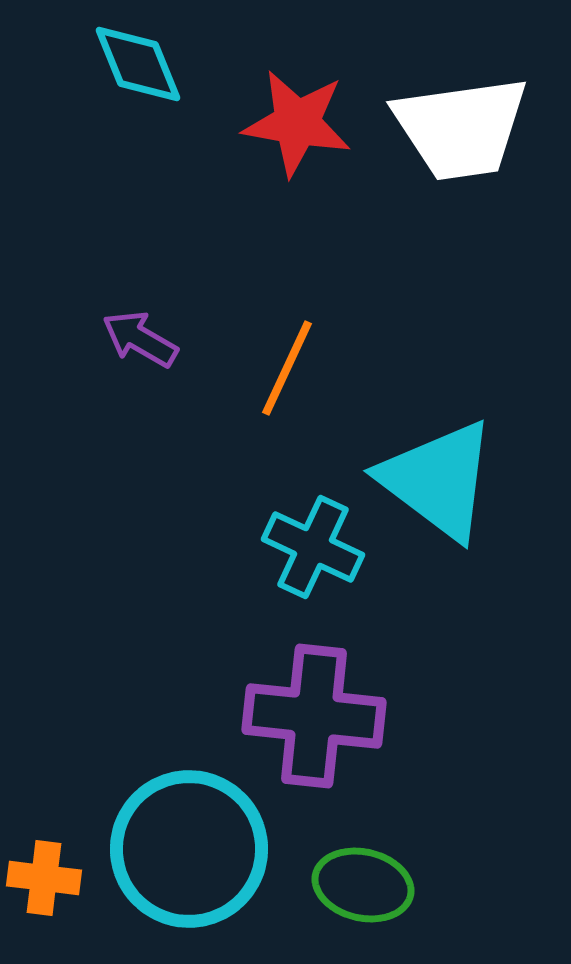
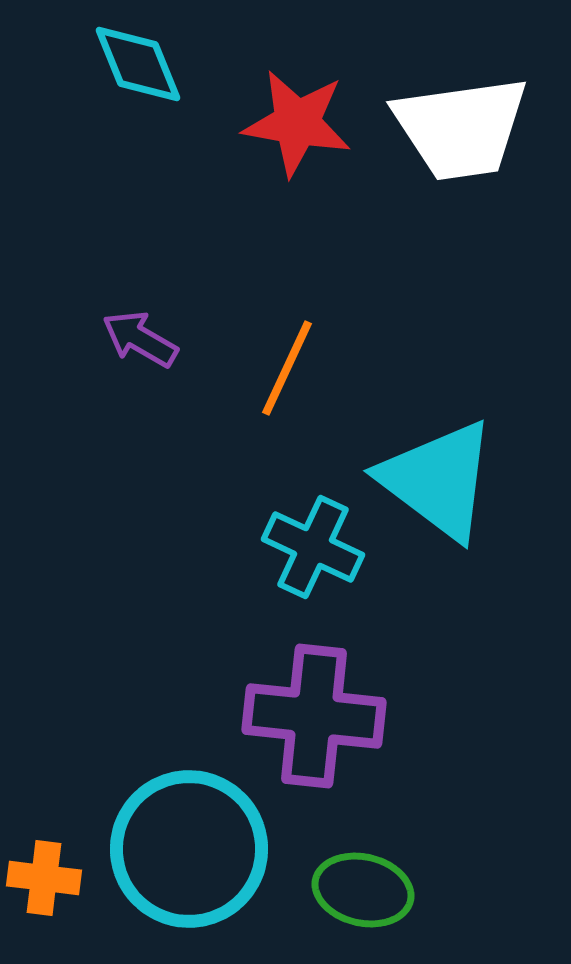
green ellipse: moved 5 px down
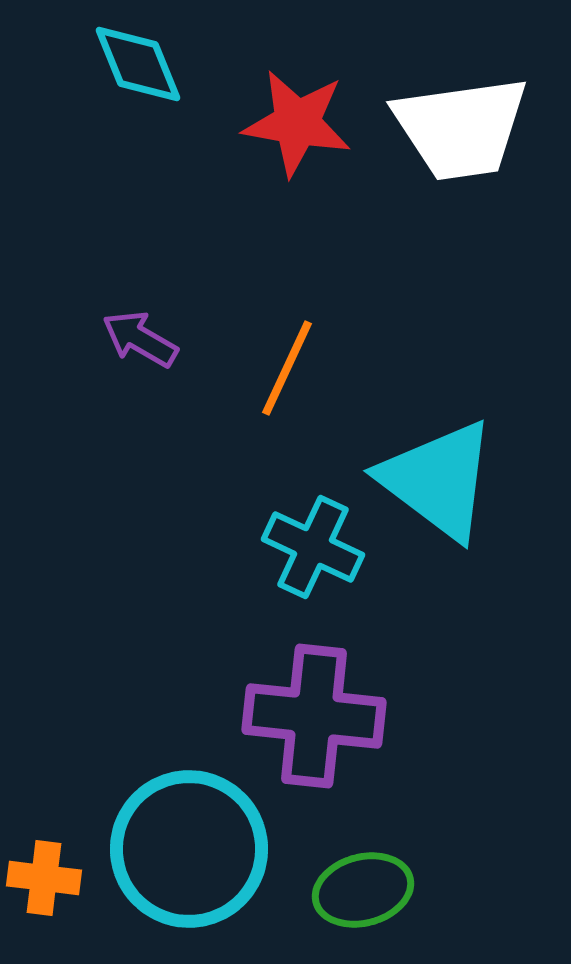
green ellipse: rotated 28 degrees counterclockwise
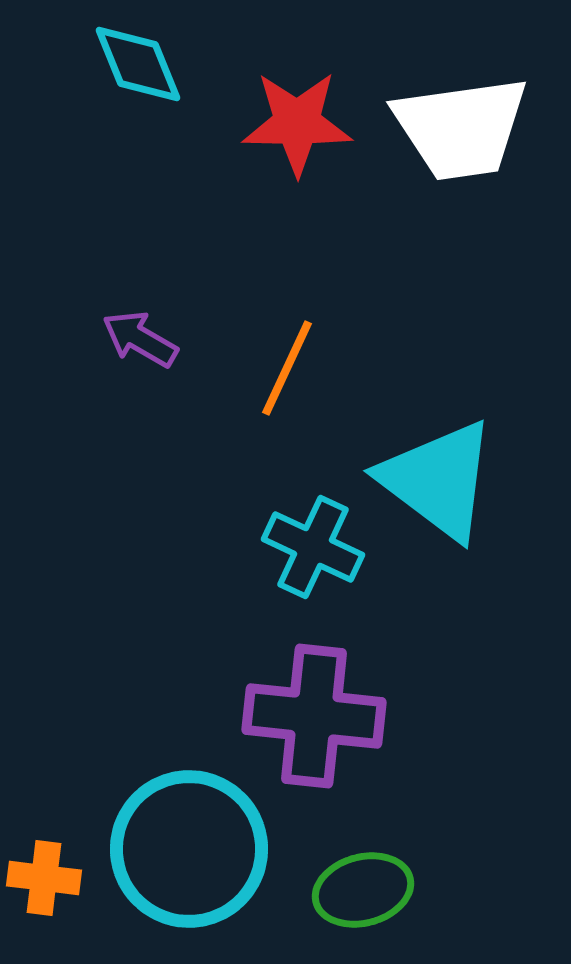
red star: rotated 9 degrees counterclockwise
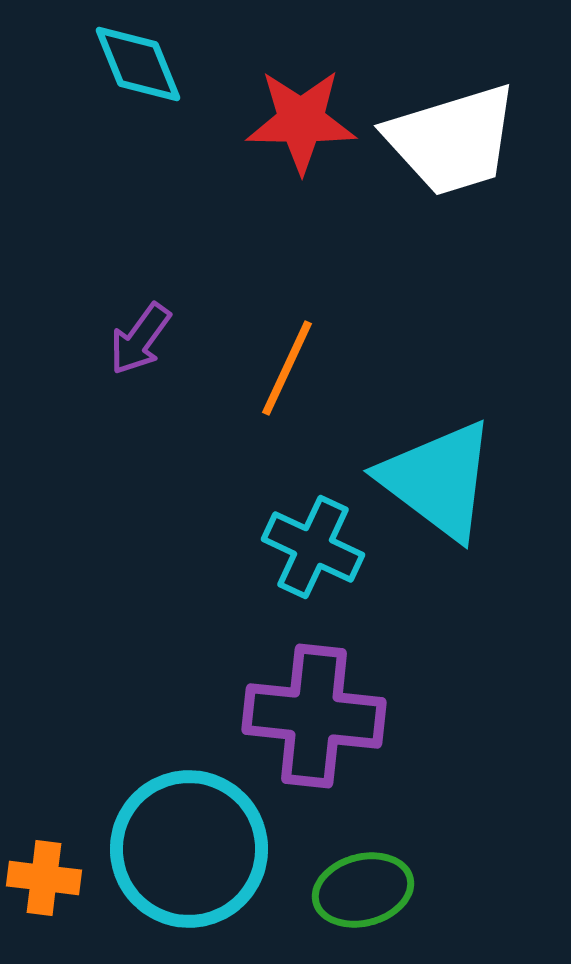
red star: moved 4 px right, 2 px up
white trapezoid: moved 9 px left, 12 px down; rotated 9 degrees counterclockwise
purple arrow: rotated 84 degrees counterclockwise
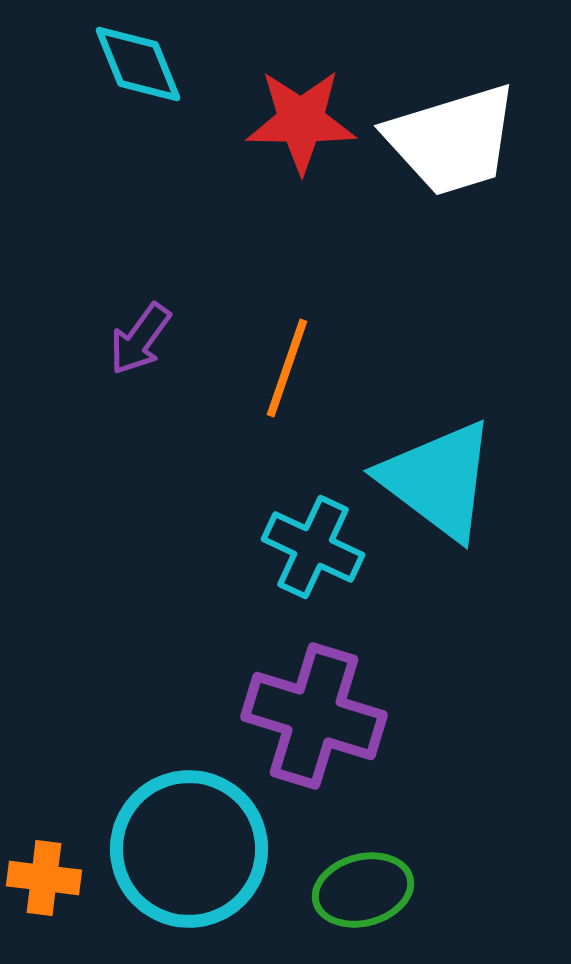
orange line: rotated 6 degrees counterclockwise
purple cross: rotated 11 degrees clockwise
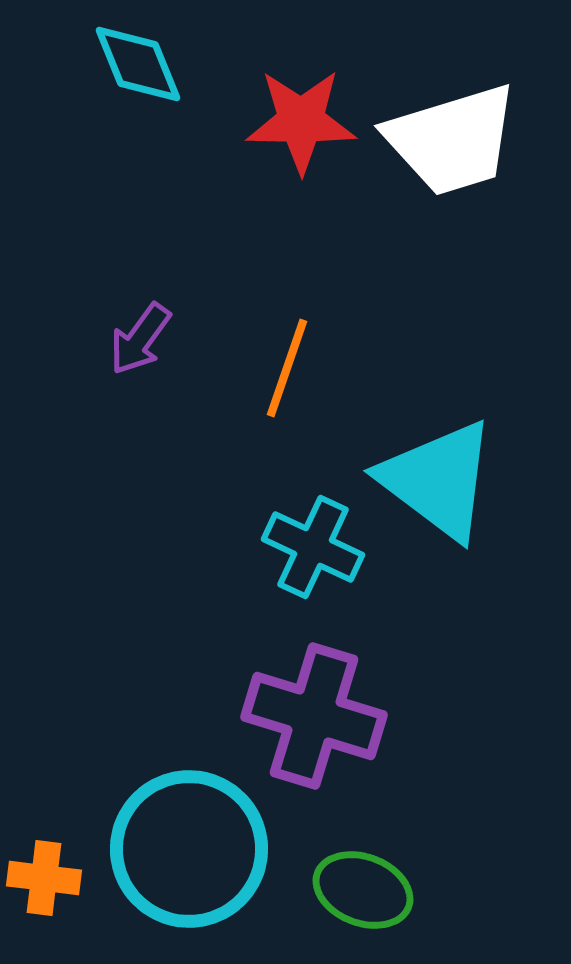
green ellipse: rotated 36 degrees clockwise
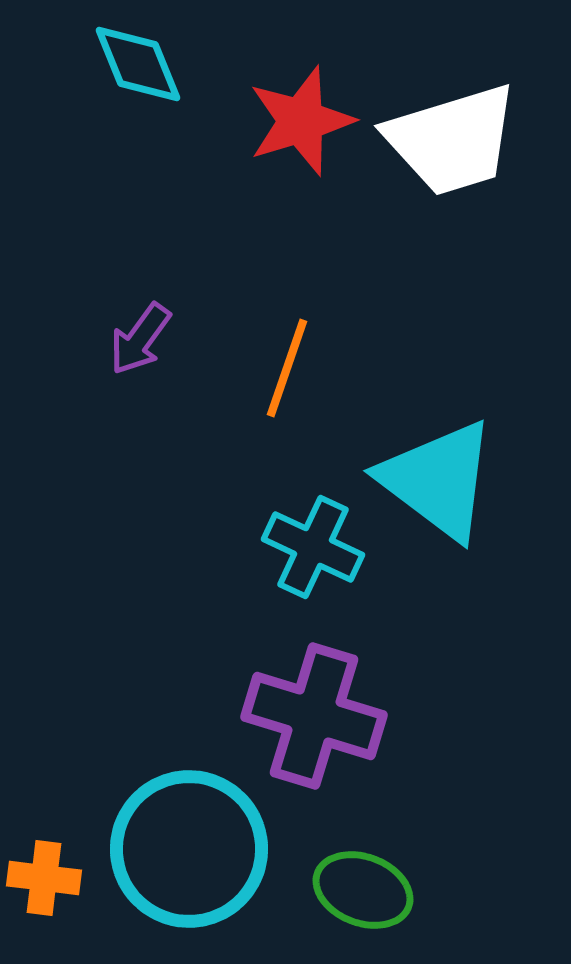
red star: rotated 18 degrees counterclockwise
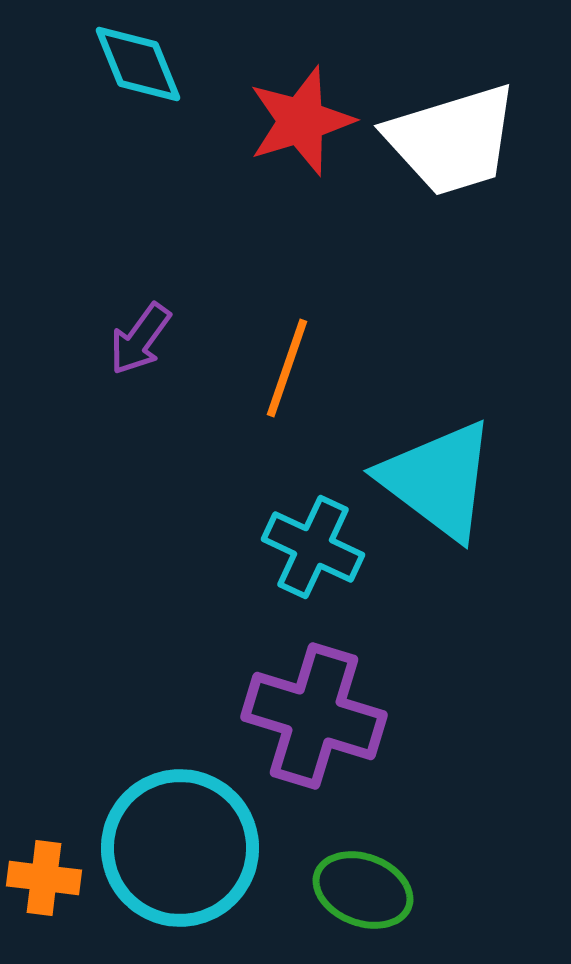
cyan circle: moved 9 px left, 1 px up
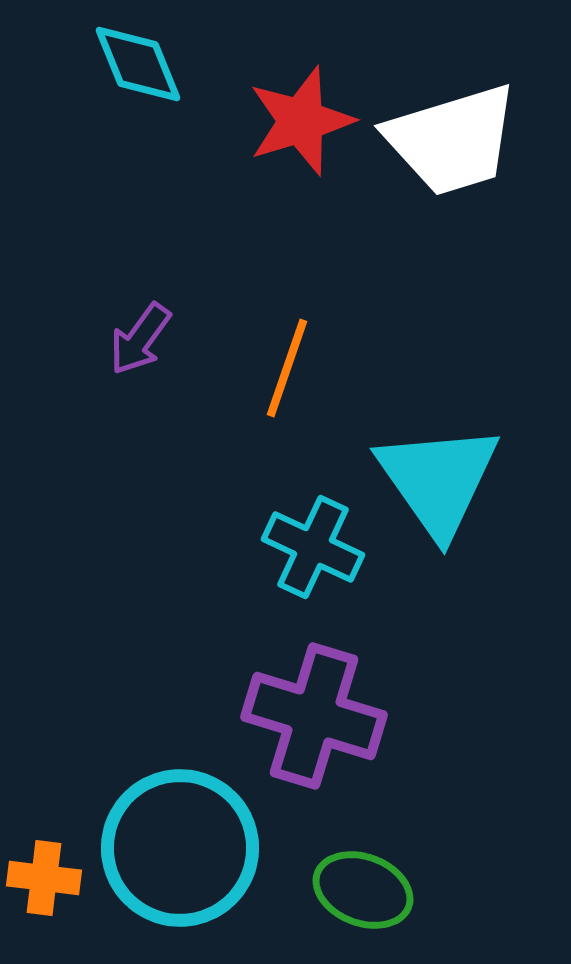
cyan triangle: rotated 18 degrees clockwise
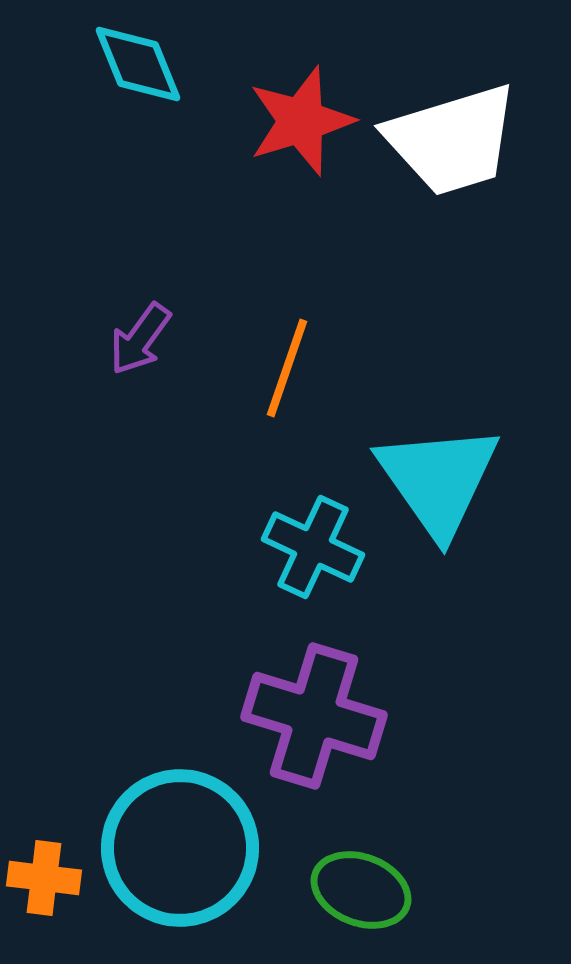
green ellipse: moved 2 px left
